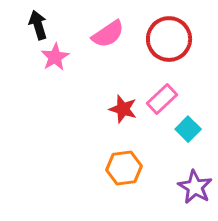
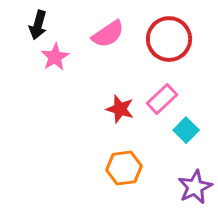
black arrow: rotated 148 degrees counterclockwise
red star: moved 3 px left
cyan square: moved 2 px left, 1 px down
purple star: rotated 16 degrees clockwise
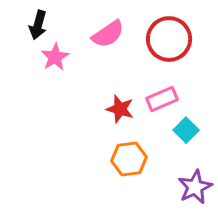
pink rectangle: rotated 20 degrees clockwise
orange hexagon: moved 5 px right, 9 px up
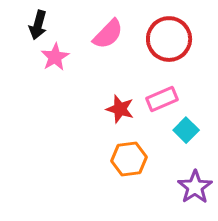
pink semicircle: rotated 12 degrees counterclockwise
purple star: rotated 8 degrees counterclockwise
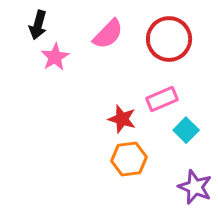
red star: moved 2 px right, 10 px down
purple star: rotated 16 degrees counterclockwise
